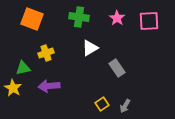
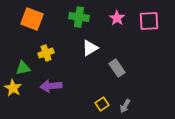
purple arrow: moved 2 px right
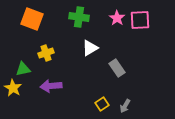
pink square: moved 9 px left, 1 px up
green triangle: moved 1 px down
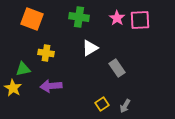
yellow cross: rotated 28 degrees clockwise
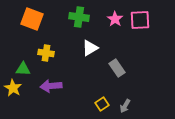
pink star: moved 2 px left, 1 px down
green triangle: rotated 14 degrees clockwise
